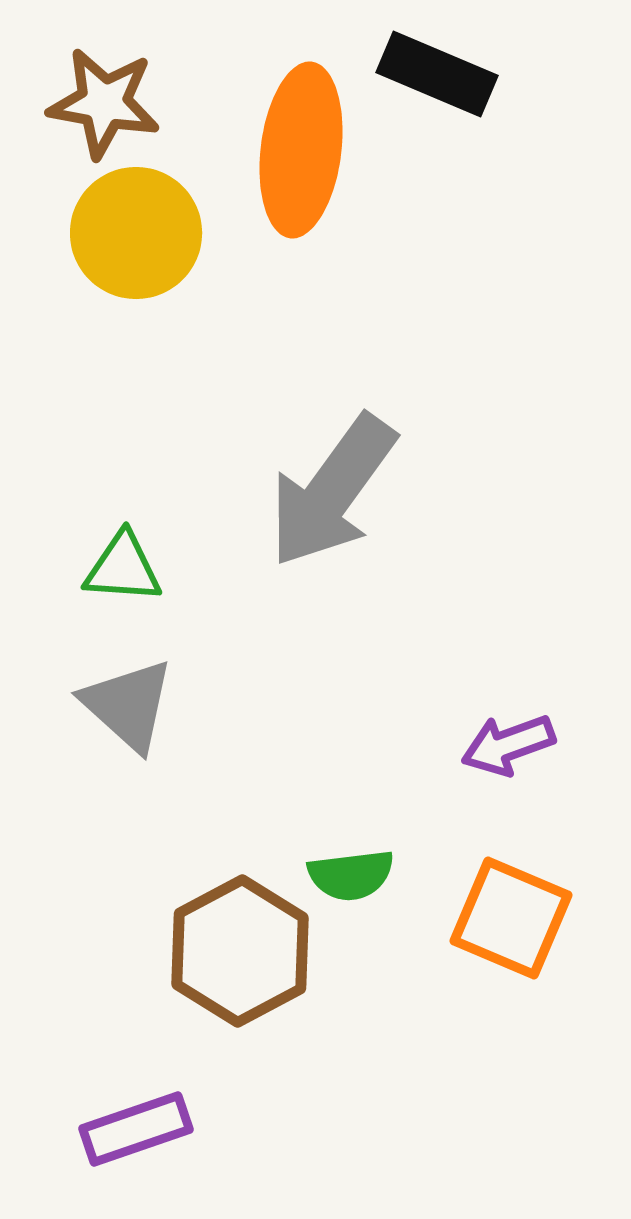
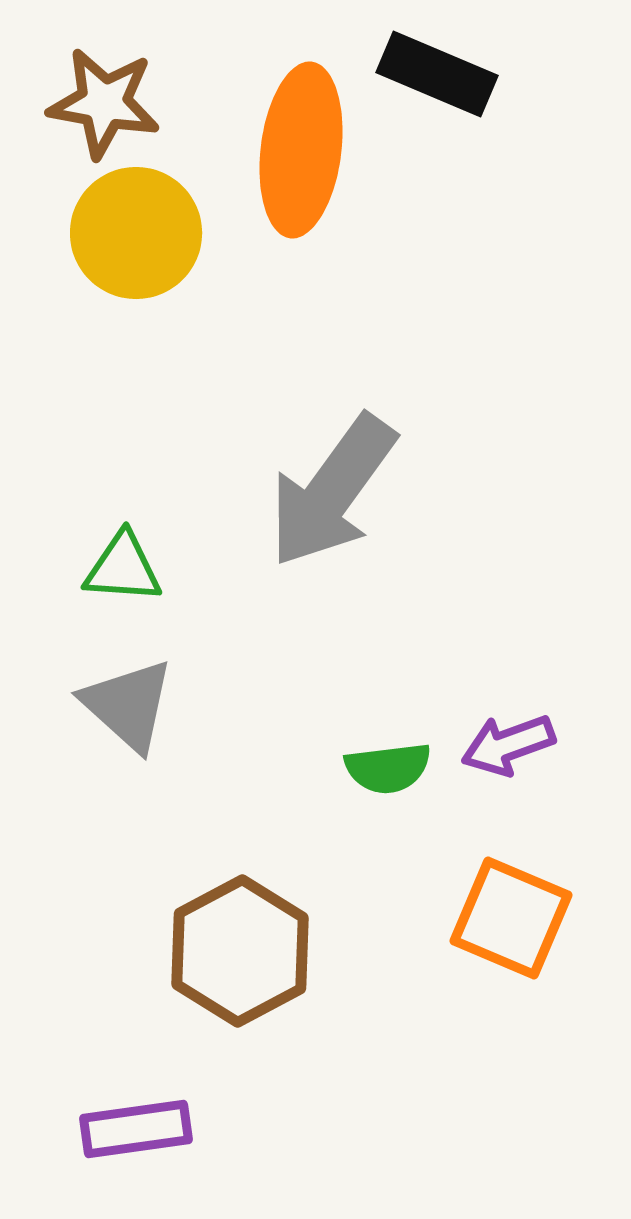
green semicircle: moved 37 px right, 107 px up
purple rectangle: rotated 11 degrees clockwise
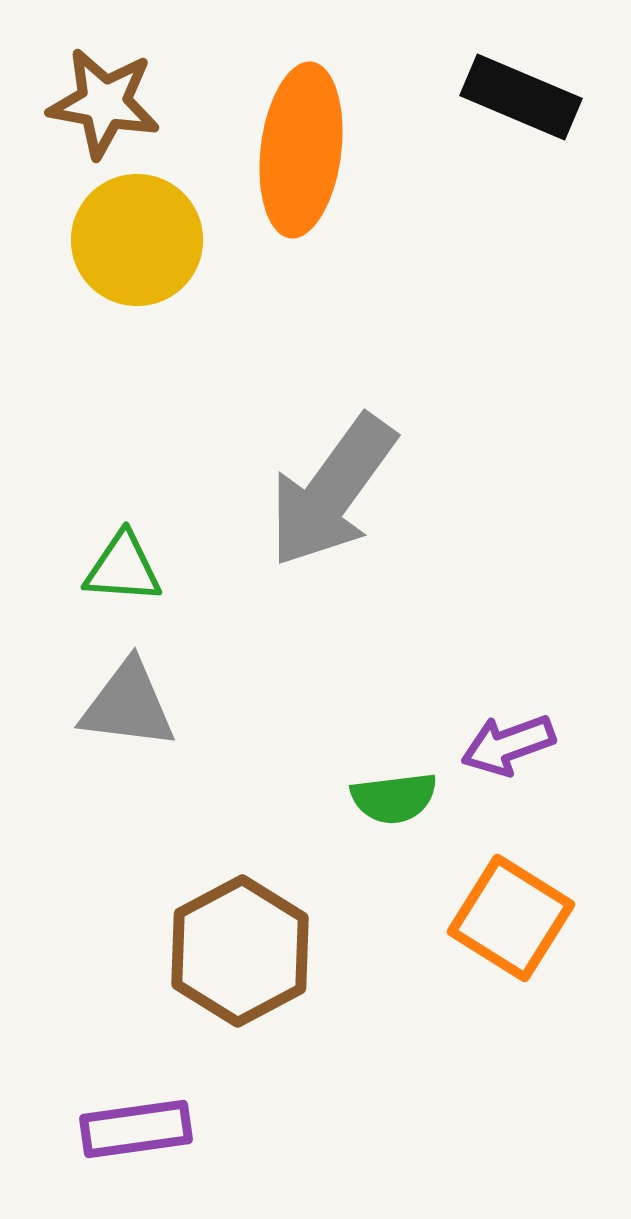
black rectangle: moved 84 px right, 23 px down
yellow circle: moved 1 px right, 7 px down
gray triangle: rotated 35 degrees counterclockwise
green semicircle: moved 6 px right, 30 px down
orange square: rotated 9 degrees clockwise
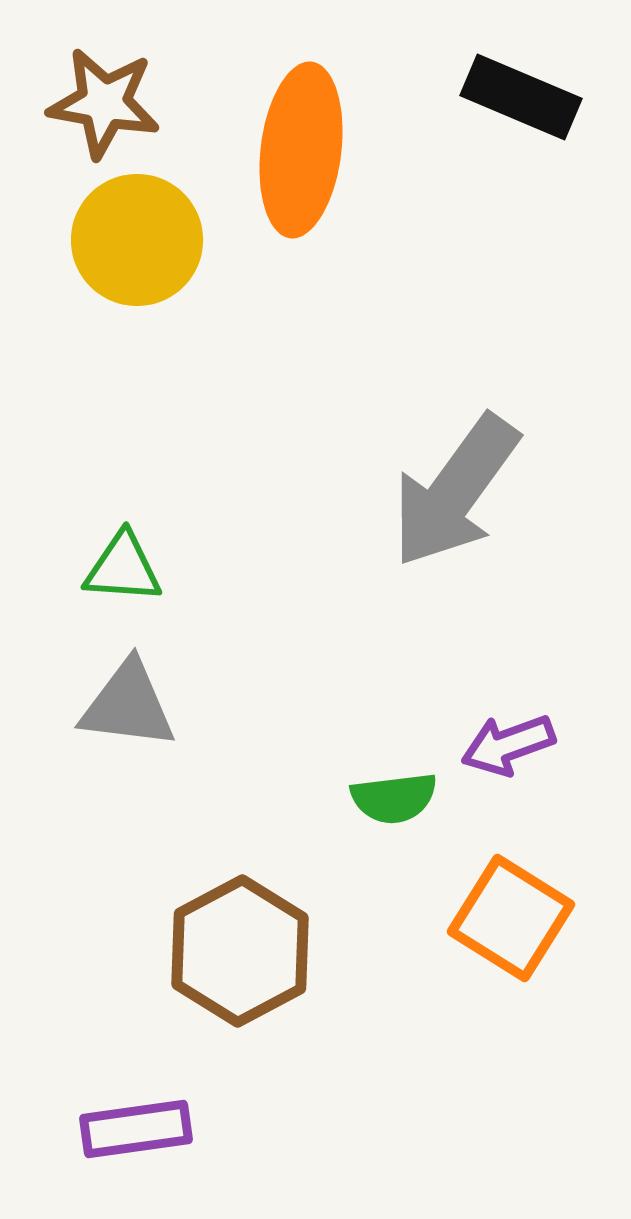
gray arrow: moved 123 px right
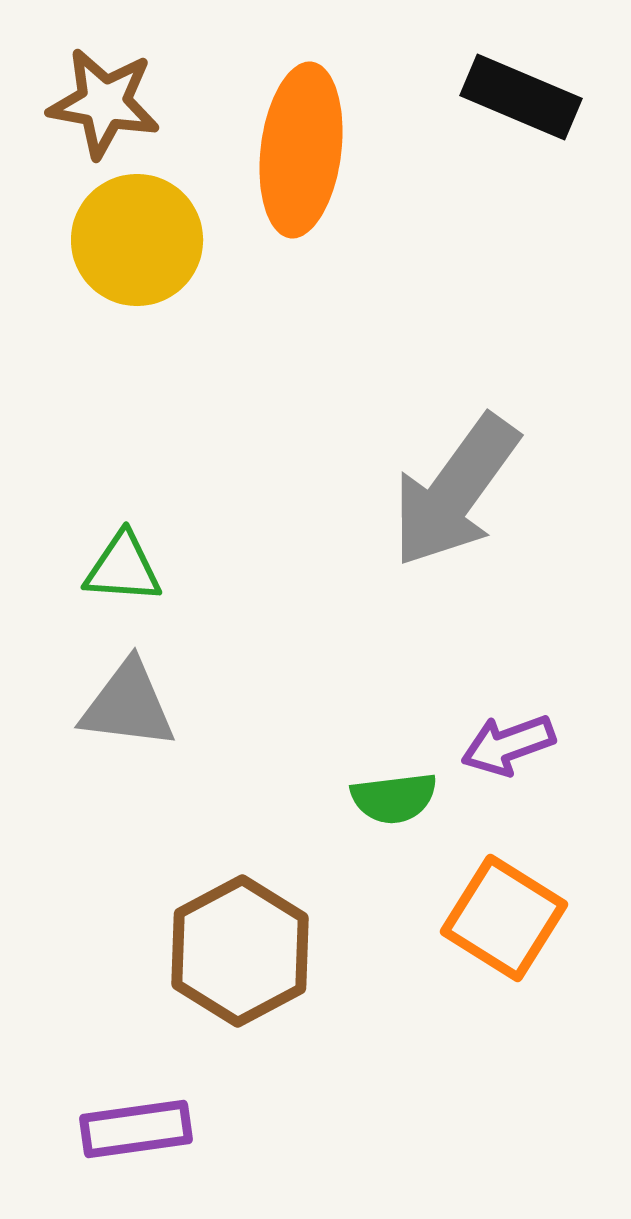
orange square: moved 7 px left
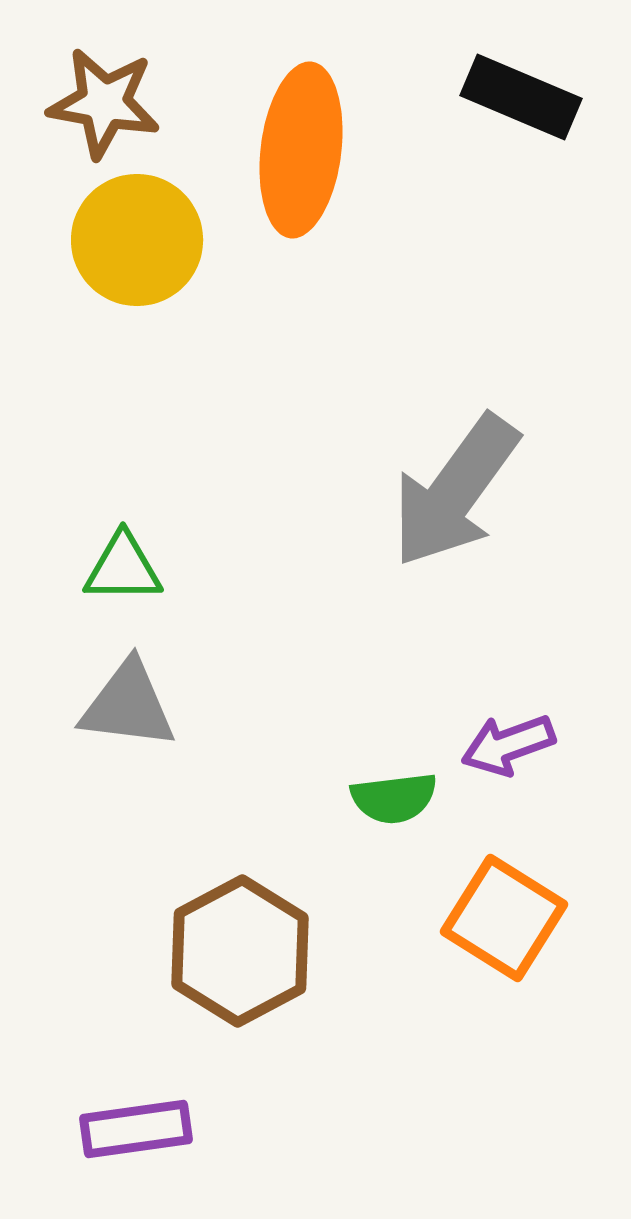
green triangle: rotated 4 degrees counterclockwise
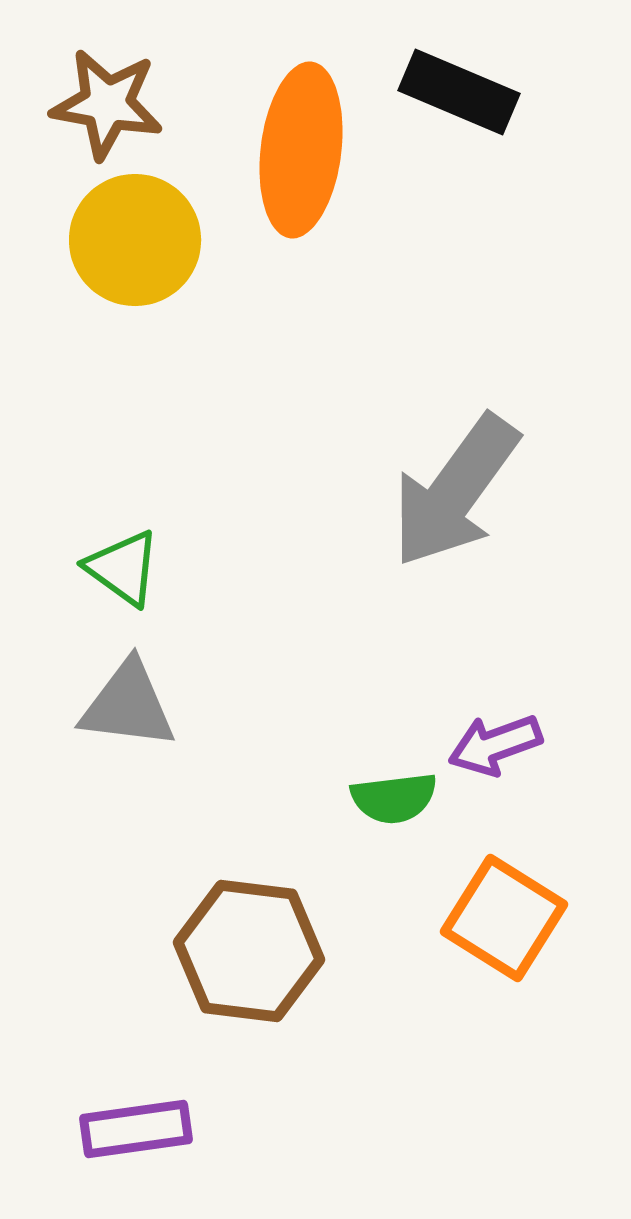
black rectangle: moved 62 px left, 5 px up
brown star: moved 3 px right, 1 px down
yellow circle: moved 2 px left
green triangle: rotated 36 degrees clockwise
purple arrow: moved 13 px left
brown hexagon: moved 9 px right; rotated 25 degrees counterclockwise
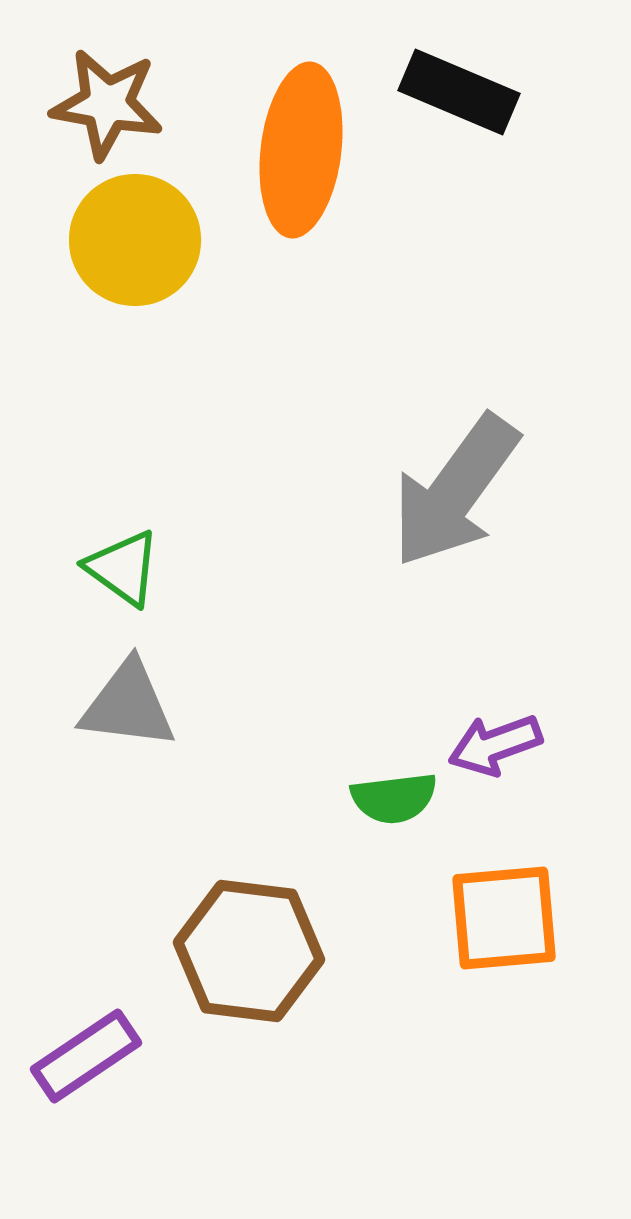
orange square: rotated 37 degrees counterclockwise
purple rectangle: moved 50 px left, 73 px up; rotated 26 degrees counterclockwise
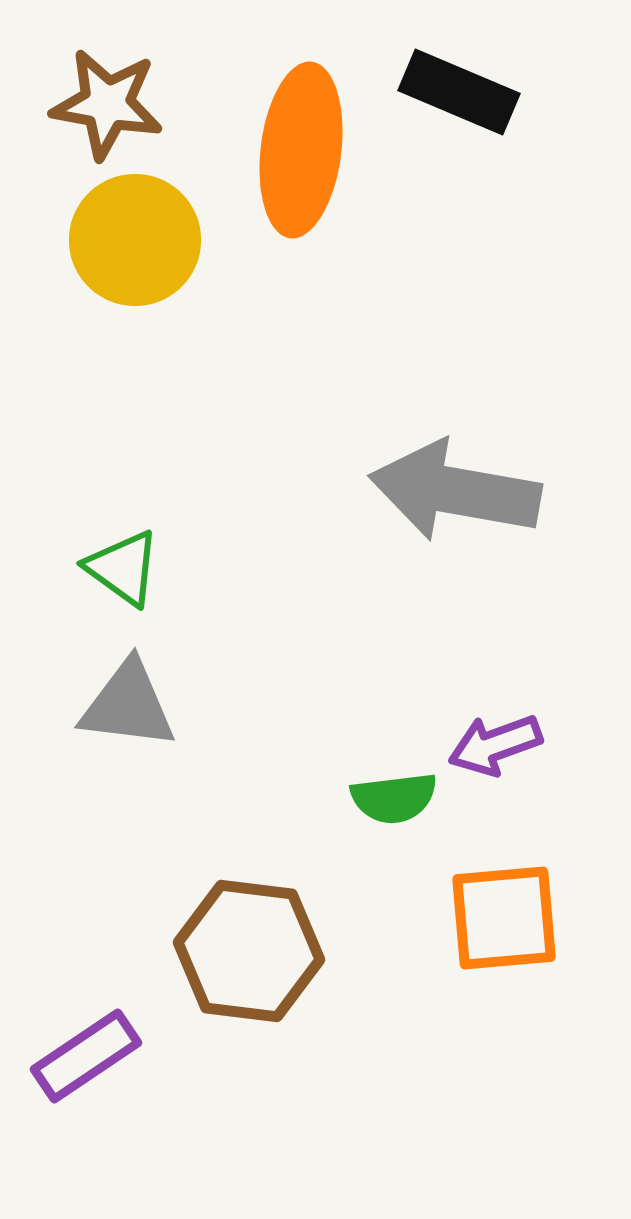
gray arrow: rotated 64 degrees clockwise
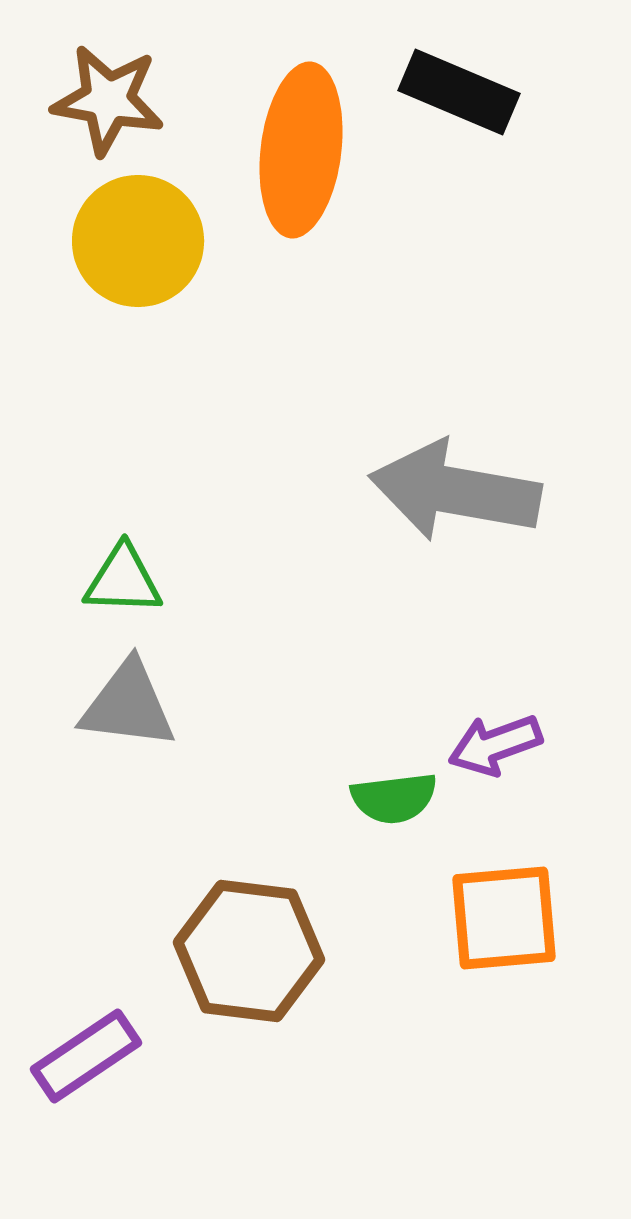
brown star: moved 1 px right, 4 px up
yellow circle: moved 3 px right, 1 px down
green triangle: moved 12 px down; rotated 34 degrees counterclockwise
